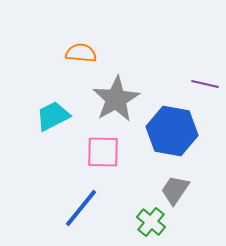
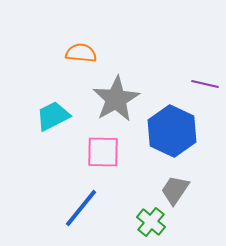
blue hexagon: rotated 15 degrees clockwise
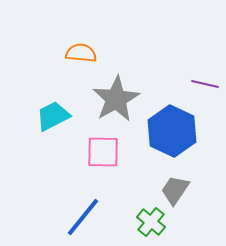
blue line: moved 2 px right, 9 px down
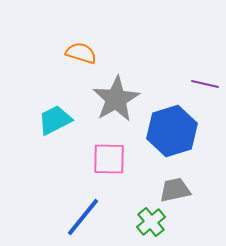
orange semicircle: rotated 12 degrees clockwise
cyan trapezoid: moved 2 px right, 4 px down
blue hexagon: rotated 18 degrees clockwise
pink square: moved 6 px right, 7 px down
gray trapezoid: rotated 44 degrees clockwise
green cross: rotated 12 degrees clockwise
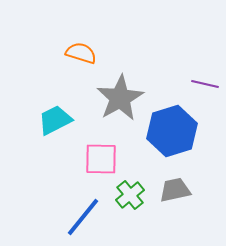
gray star: moved 4 px right, 1 px up
pink square: moved 8 px left
green cross: moved 21 px left, 27 px up
